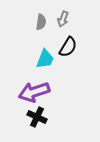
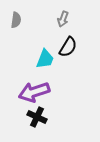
gray semicircle: moved 25 px left, 2 px up
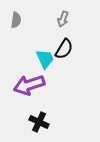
black semicircle: moved 4 px left, 2 px down
cyan trapezoid: rotated 45 degrees counterclockwise
purple arrow: moved 5 px left, 7 px up
black cross: moved 2 px right, 5 px down
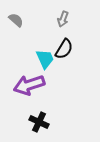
gray semicircle: rotated 56 degrees counterclockwise
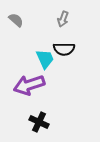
black semicircle: rotated 60 degrees clockwise
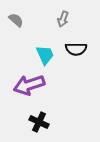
black semicircle: moved 12 px right
cyan trapezoid: moved 4 px up
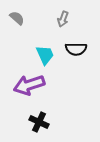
gray semicircle: moved 1 px right, 2 px up
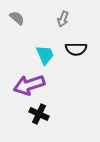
black cross: moved 8 px up
